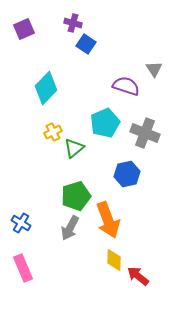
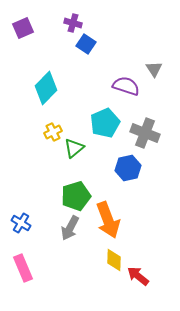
purple square: moved 1 px left, 1 px up
blue hexagon: moved 1 px right, 6 px up
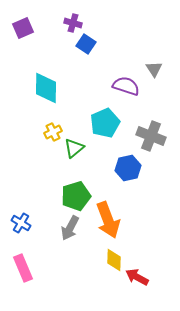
cyan diamond: rotated 44 degrees counterclockwise
gray cross: moved 6 px right, 3 px down
red arrow: moved 1 px left, 1 px down; rotated 10 degrees counterclockwise
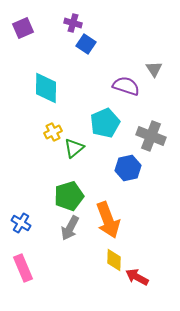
green pentagon: moved 7 px left
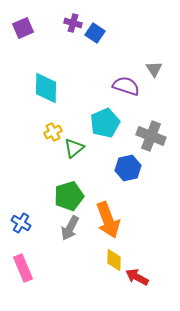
blue square: moved 9 px right, 11 px up
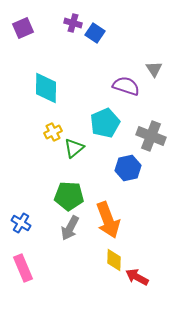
green pentagon: rotated 20 degrees clockwise
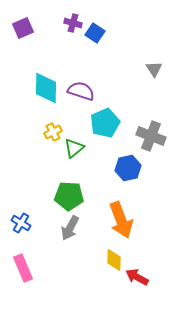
purple semicircle: moved 45 px left, 5 px down
orange arrow: moved 13 px right
